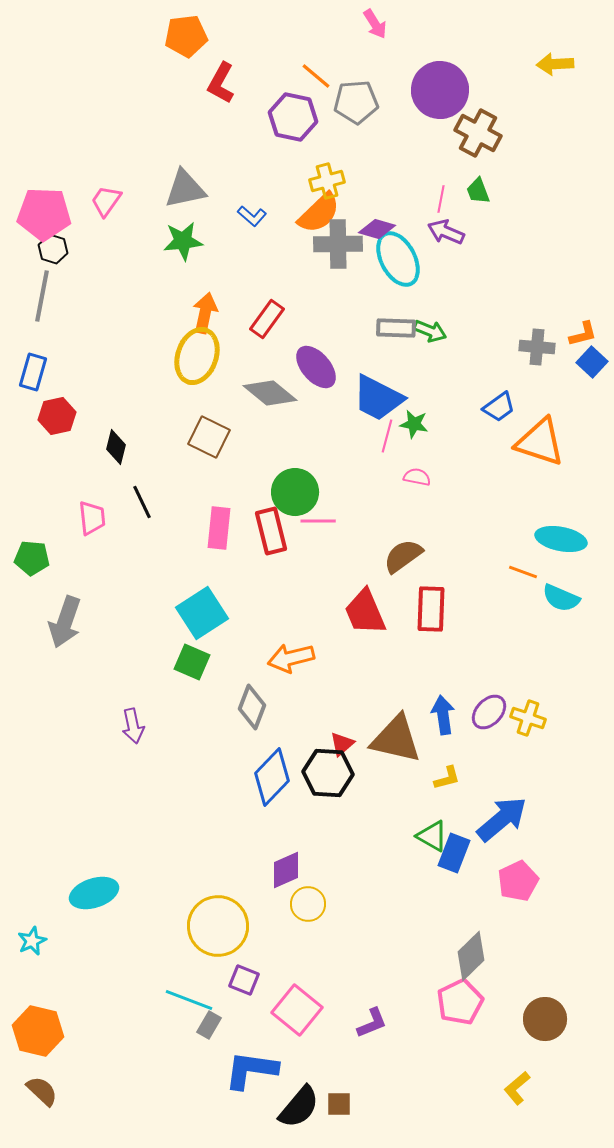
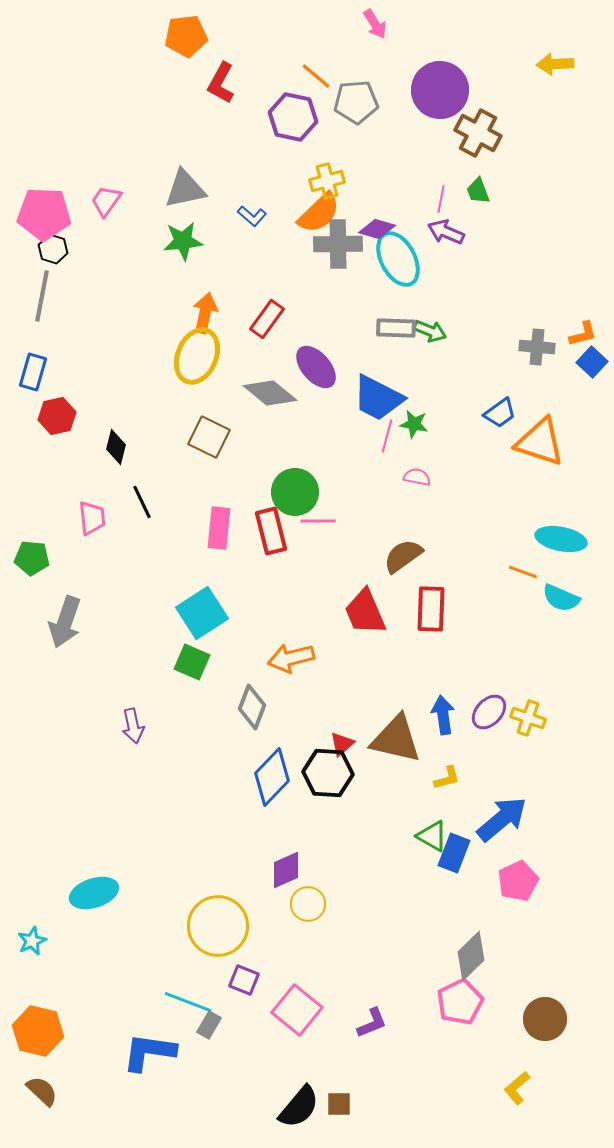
yellow ellipse at (197, 356): rotated 4 degrees clockwise
blue trapezoid at (499, 407): moved 1 px right, 6 px down
cyan line at (189, 1000): moved 1 px left, 2 px down
blue L-shape at (251, 1070): moved 102 px left, 18 px up
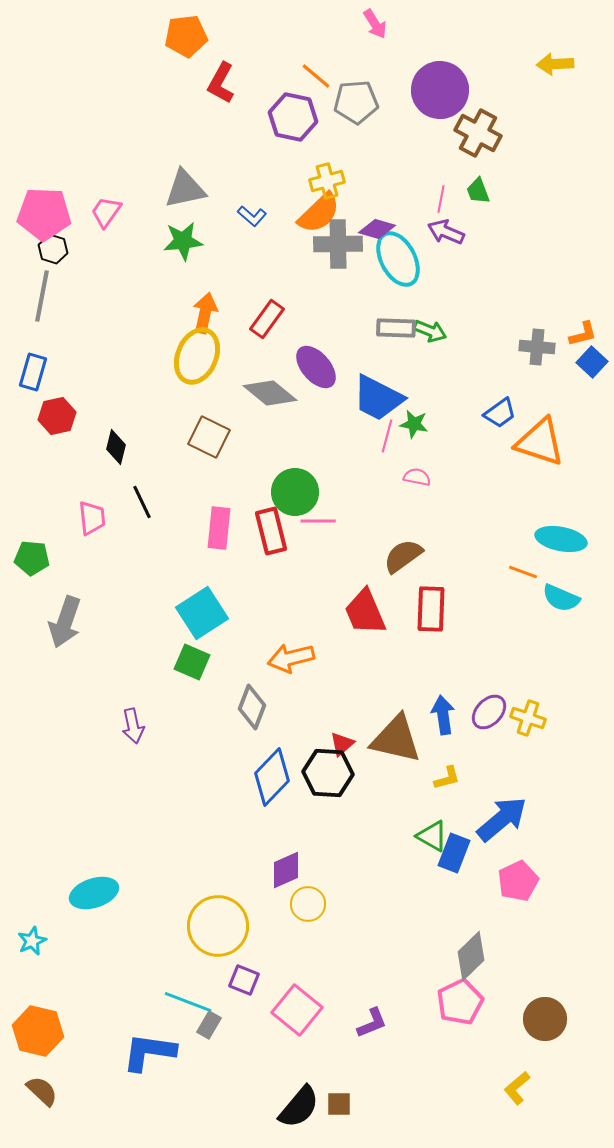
pink trapezoid at (106, 201): moved 11 px down
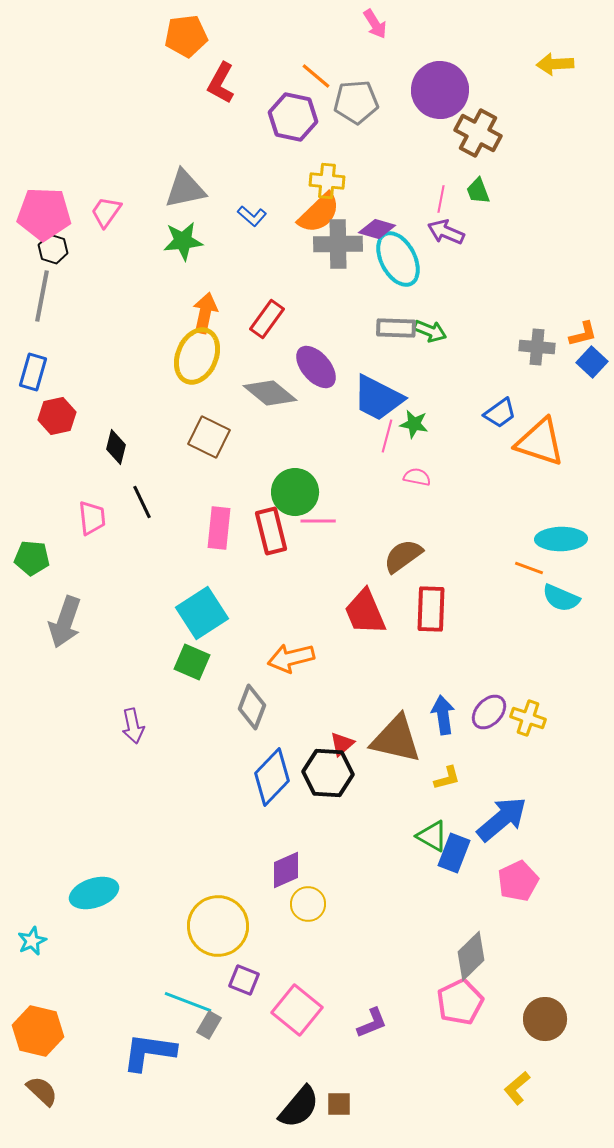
yellow cross at (327, 181): rotated 20 degrees clockwise
cyan ellipse at (561, 539): rotated 12 degrees counterclockwise
orange line at (523, 572): moved 6 px right, 4 px up
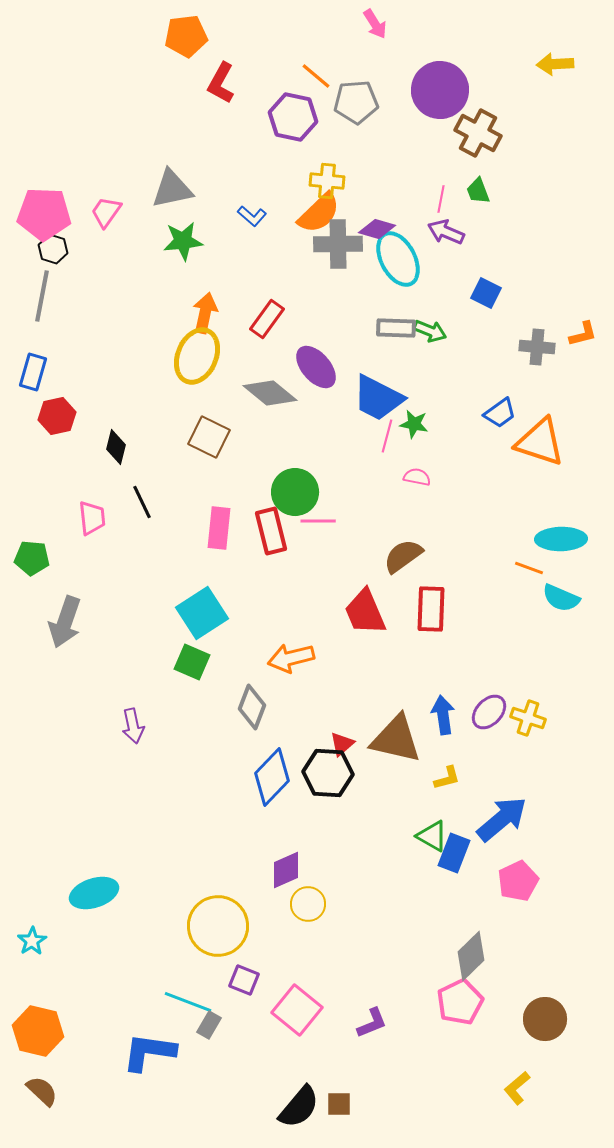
gray triangle at (185, 189): moved 13 px left
blue square at (592, 362): moved 106 px left, 69 px up; rotated 16 degrees counterclockwise
cyan star at (32, 941): rotated 8 degrees counterclockwise
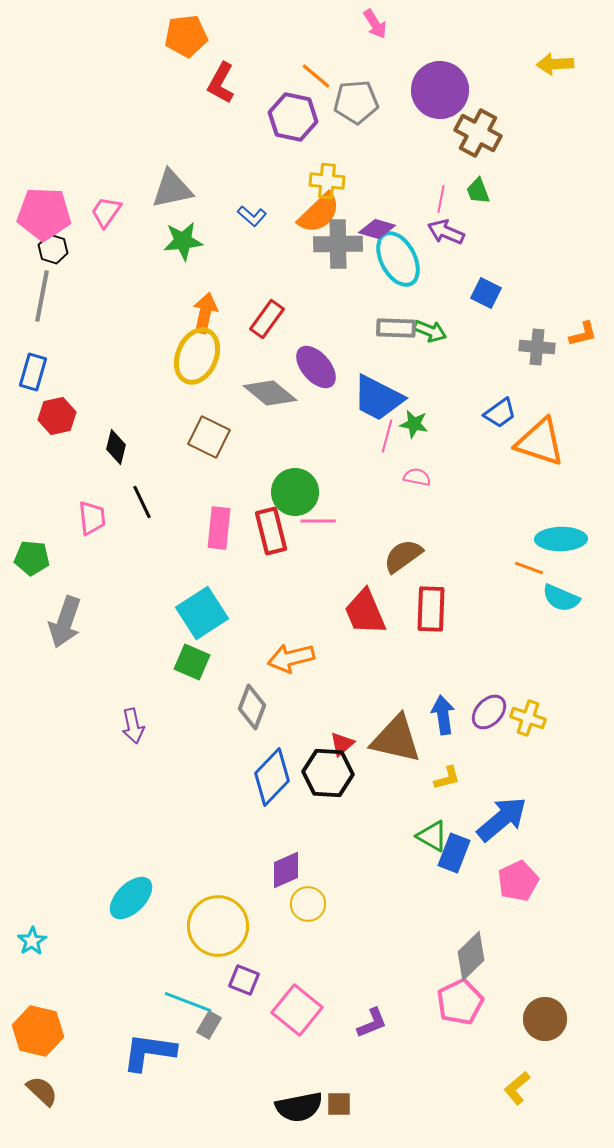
cyan ellipse at (94, 893): moved 37 px right, 5 px down; rotated 27 degrees counterclockwise
black semicircle at (299, 1107): rotated 39 degrees clockwise
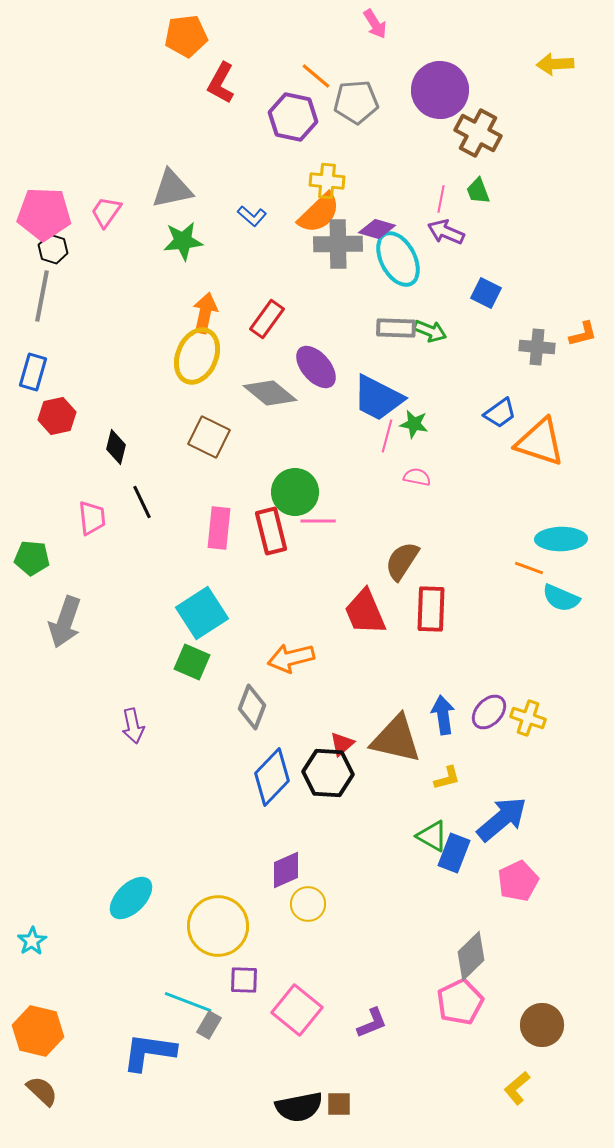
brown semicircle at (403, 556): moved 1 px left, 5 px down; rotated 21 degrees counterclockwise
purple square at (244, 980): rotated 20 degrees counterclockwise
brown circle at (545, 1019): moved 3 px left, 6 px down
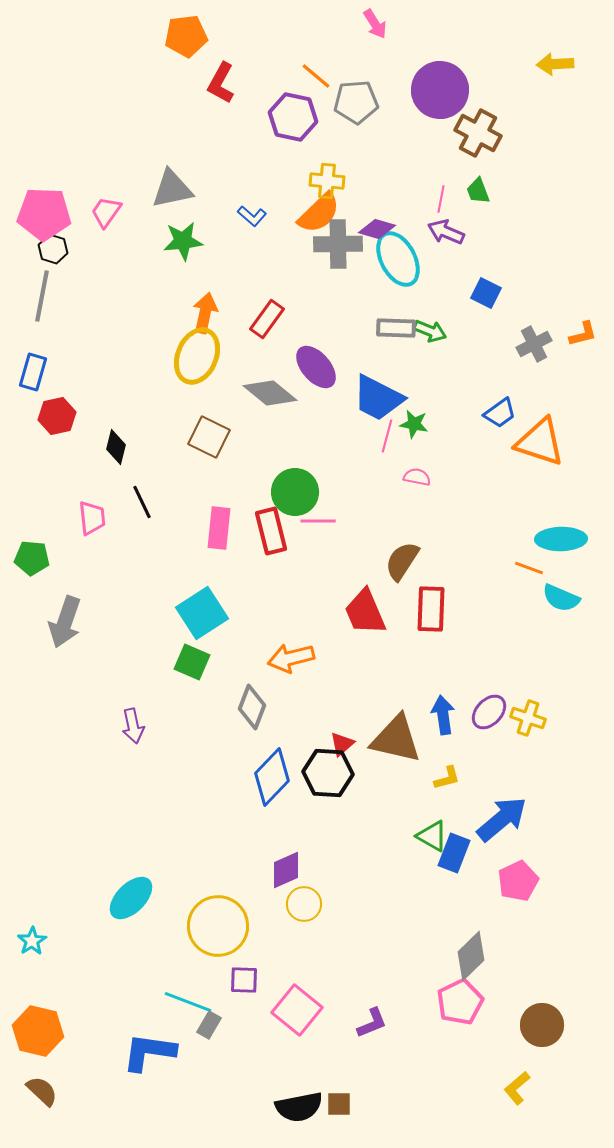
gray cross at (537, 347): moved 3 px left, 3 px up; rotated 32 degrees counterclockwise
yellow circle at (308, 904): moved 4 px left
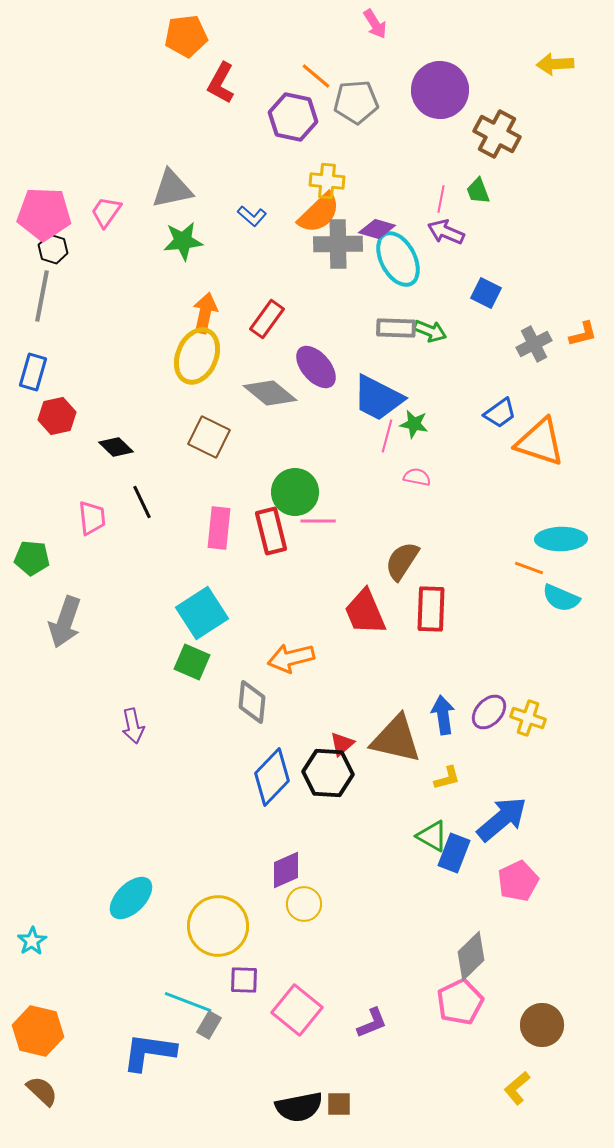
brown cross at (478, 133): moved 19 px right, 1 px down
black diamond at (116, 447): rotated 60 degrees counterclockwise
gray diamond at (252, 707): moved 5 px up; rotated 15 degrees counterclockwise
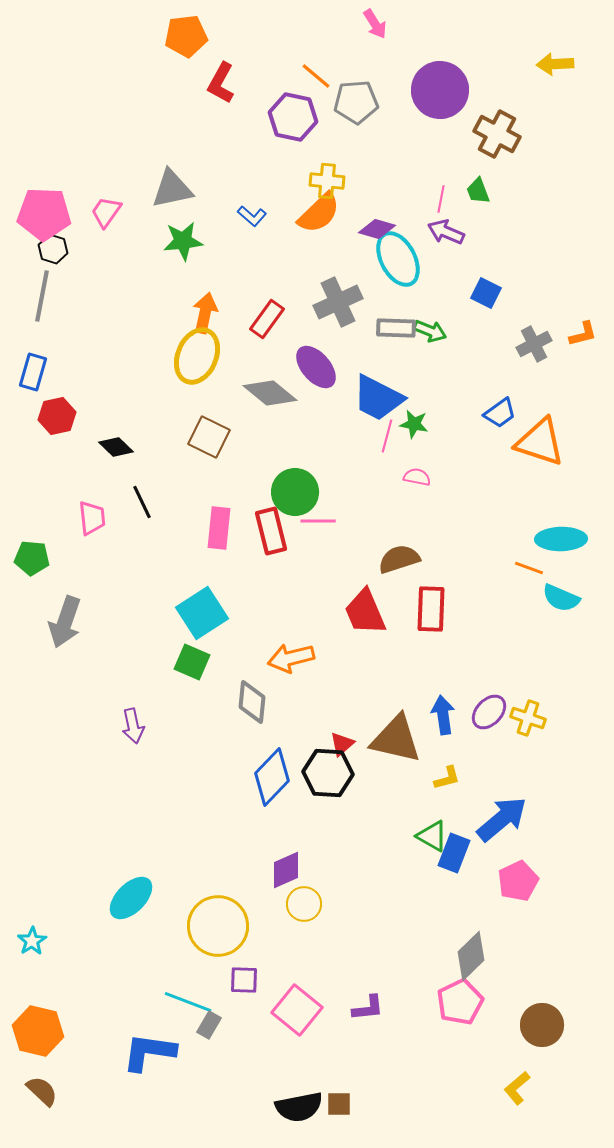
gray cross at (338, 244): moved 58 px down; rotated 24 degrees counterclockwise
brown semicircle at (402, 561): moved 3 px left, 2 px up; rotated 39 degrees clockwise
purple L-shape at (372, 1023): moved 4 px left, 15 px up; rotated 16 degrees clockwise
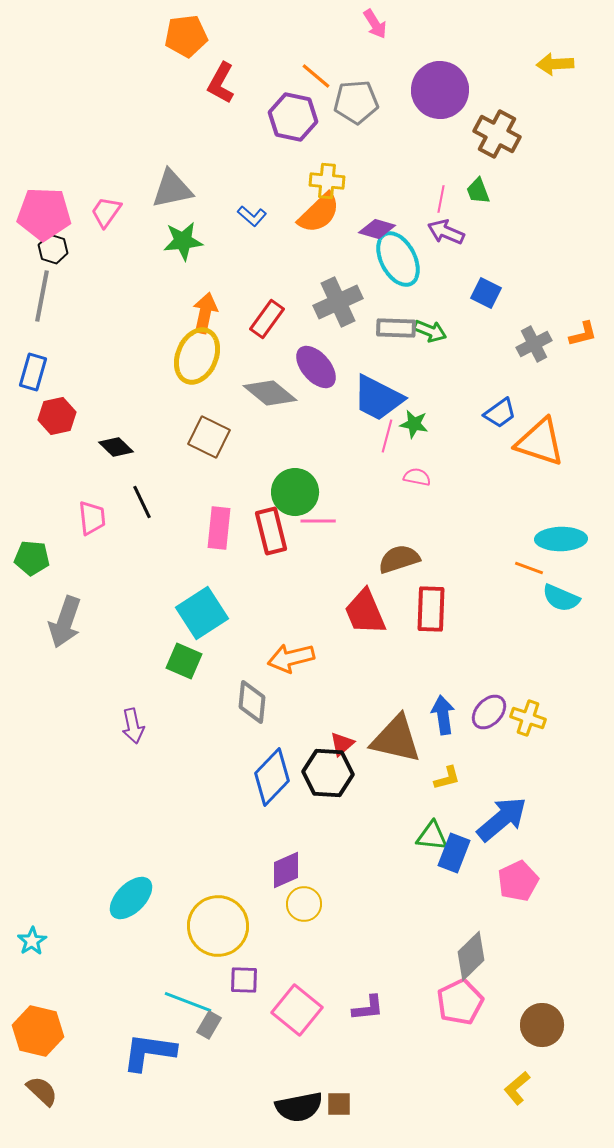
green square at (192, 662): moved 8 px left, 1 px up
green triangle at (432, 836): rotated 24 degrees counterclockwise
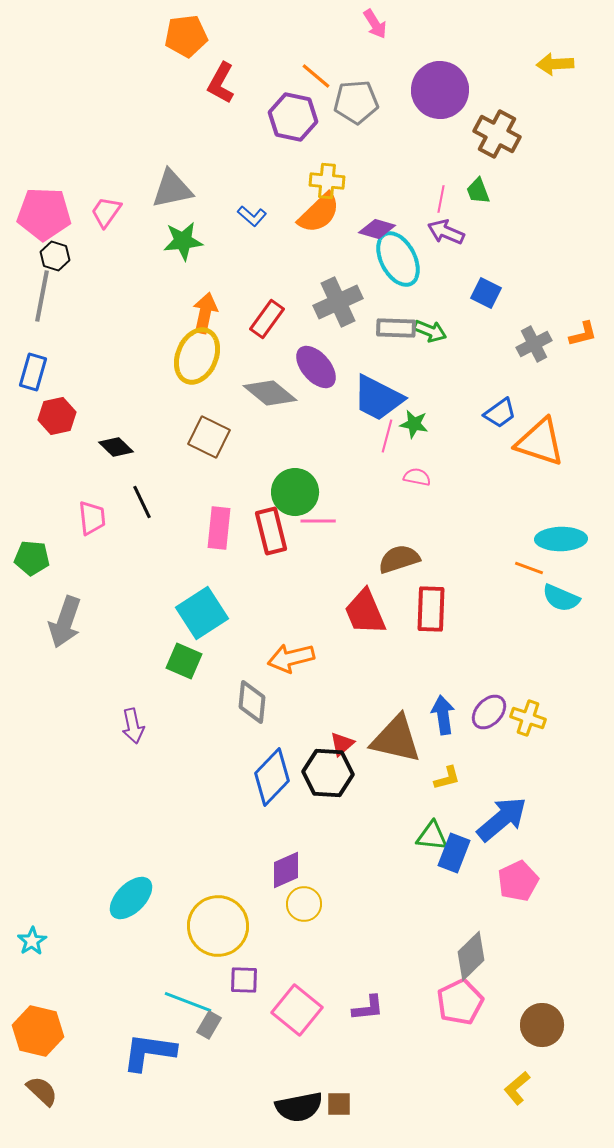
black hexagon at (53, 249): moved 2 px right, 7 px down
